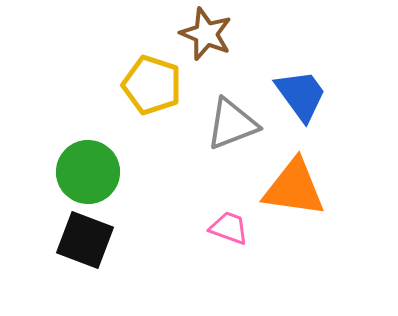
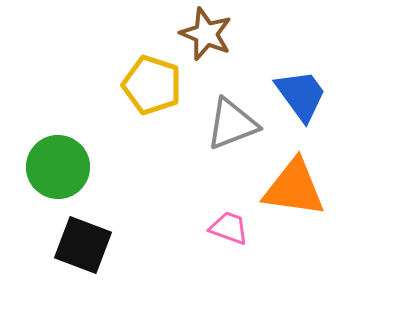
green circle: moved 30 px left, 5 px up
black square: moved 2 px left, 5 px down
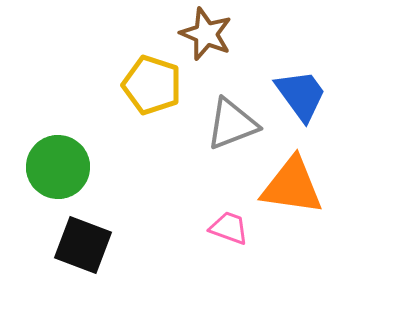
orange triangle: moved 2 px left, 2 px up
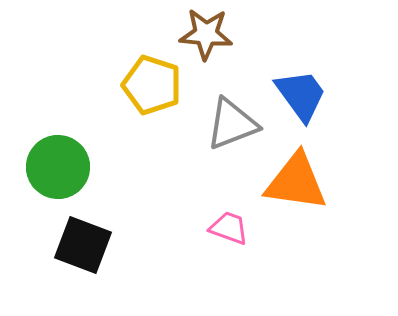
brown star: rotated 18 degrees counterclockwise
orange triangle: moved 4 px right, 4 px up
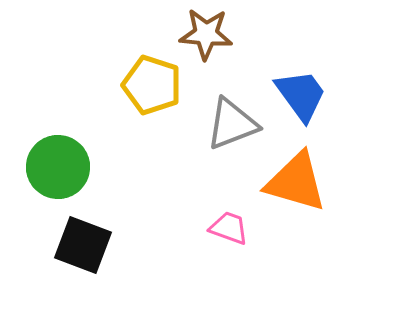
orange triangle: rotated 8 degrees clockwise
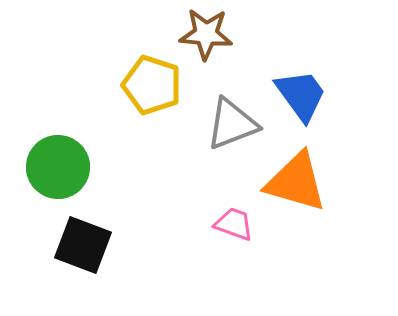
pink trapezoid: moved 5 px right, 4 px up
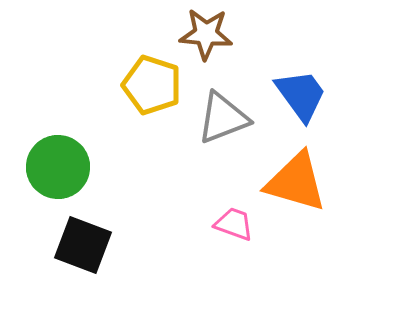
gray triangle: moved 9 px left, 6 px up
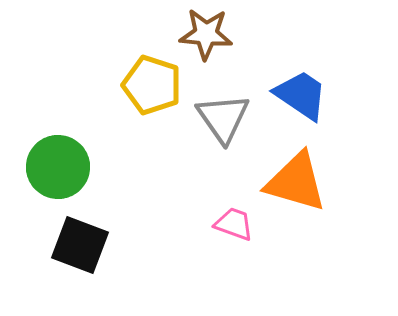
blue trapezoid: rotated 20 degrees counterclockwise
gray triangle: rotated 44 degrees counterclockwise
black square: moved 3 px left
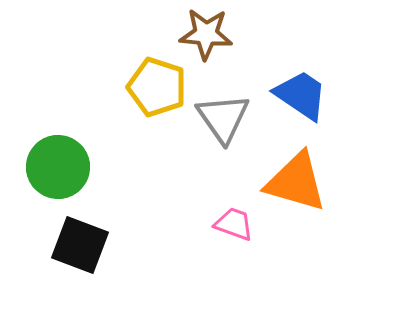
yellow pentagon: moved 5 px right, 2 px down
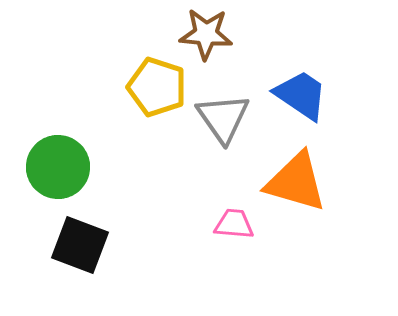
pink trapezoid: rotated 15 degrees counterclockwise
